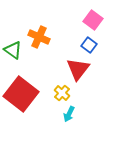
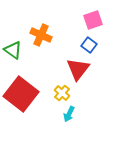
pink square: rotated 36 degrees clockwise
orange cross: moved 2 px right, 2 px up
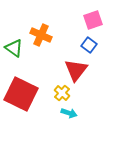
green triangle: moved 1 px right, 2 px up
red triangle: moved 2 px left, 1 px down
red square: rotated 12 degrees counterclockwise
cyan arrow: moved 1 px up; rotated 98 degrees counterclockwise
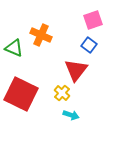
green triangle: rotated 12 degrees counterclockwise
cyan arrow: moved 2 px right, 2 px down
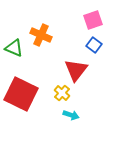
blue square: moved 5 px right
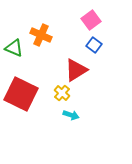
pink square: moved 2 px left; rotated 18 degrees counterclockwise
red triangle: rotated 20 degrees clockwise
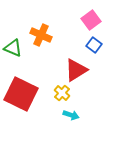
green triangle: moved 1 px left
